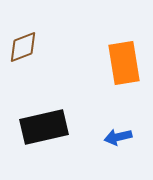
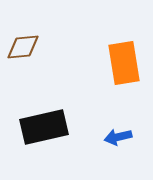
brown diamond: rotated 16 degrees clockwise
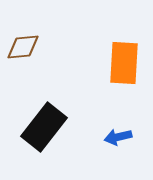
orange rectangle: rotated 12 degrees clockwise
black rectangle: rotated 39 degrees counterclockwise
